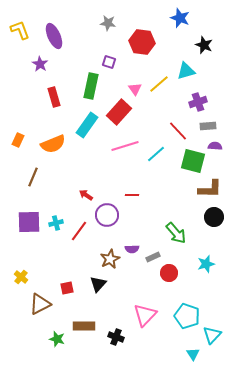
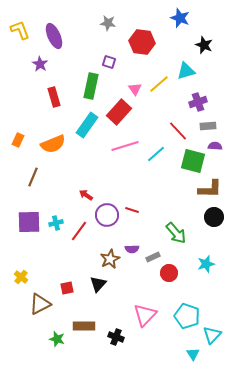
red line at (132, 195): moved 15 px down; rotated 16 degrees clockwise
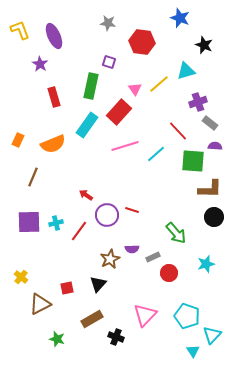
gray rectangle at (208, 126): moved 2 px right, 3 px up; rotated 42 degrees clockwise
green square at (193, 161): rotated 10 degrees counterclockwise
brown rectangle at (84, 326): moved 8 px right, 7 px up; rotated 30 degrees counterclockwise
cyan triangle at (193, 354): moved 3 px up
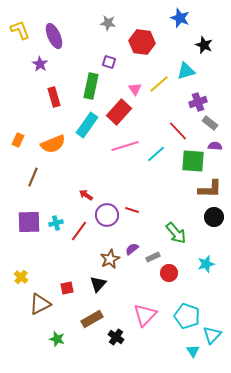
purple semicircle at (132, 249): rotated 144 degrees clockwise
black cross at (116, 337): rotated 14 degrees clockwise
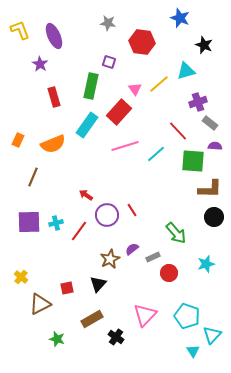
red line at (132, 210): rotated 40 degrees clockwise
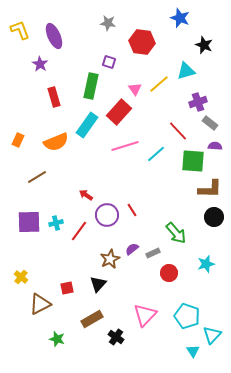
orange semicircle at (53, 144): moved 3 px right, 2 px up
brown line at (33, 177): moved 4 px right; rotated 36 degrees clockwise
gray rectangle at (153, 257): moved 4 px up
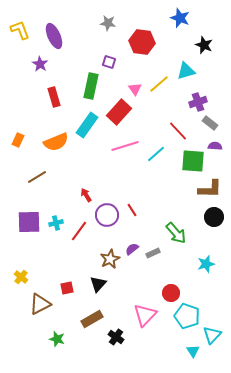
red arrow at (86, 195): rotated 24 degrees clockwise
red circle at (169, 273): moved 2 px right, 20 px down
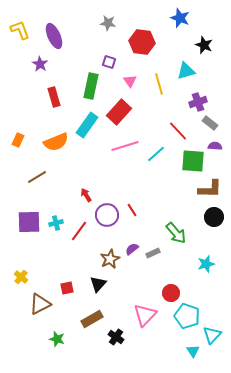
yellow line at (159, 84): rotated 65 degrees counterclockwise
pink triangle at (135, 89): moved 5 px left, 8 px up
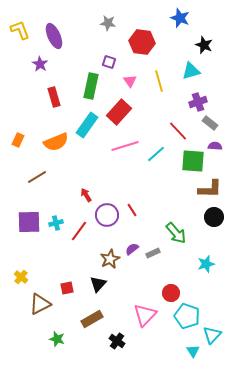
cyan triangle at (186, 71): moved 5 px right
yellow line at (159, 84): moved 3 px up
black cross at (116, 337): moved 1 px right, 4 px down
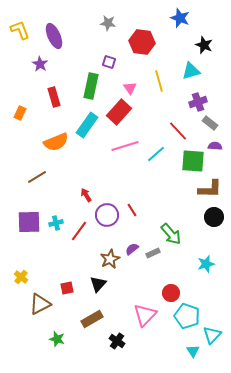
pink triangle at (130, 81): moved 7 px down
orange rectangle at (18, 140): moved 2 px right, 27 px up
green arrow at (176, 233): moved 5 px left, 1 px down
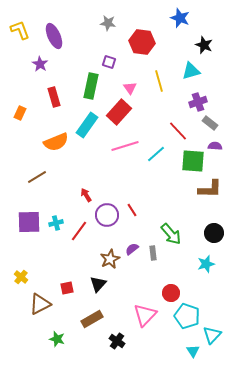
black circle at (214, 217): moved 16 px down
gray rectangle at (153, 253): rotated 72 degrees counterclockwise
